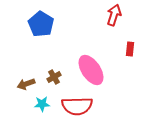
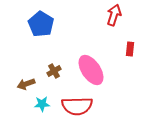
brown cross: moved 6 px up
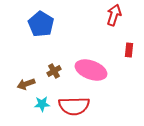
red rectangle: moved 1 px left, 1 px down
pink ellipse: rotated 36 degrees counterclockwise
red semicircle: moved 3 px left
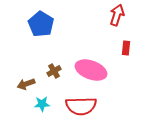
red arrow: moved 3 px right
red rectangle: moved 3 px left, 2 px up
red semicircle: moved 7 px right
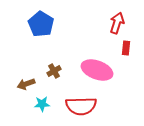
red arrow: moved 8 px down
pink ellipse: moved 6 px right
